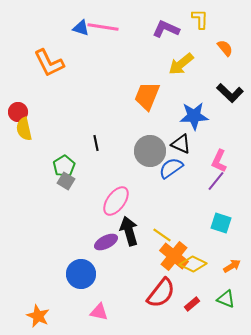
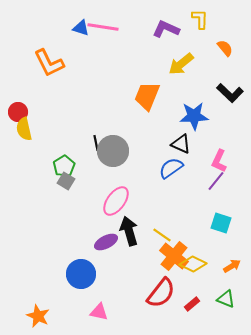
gray circle: moved 37 px left
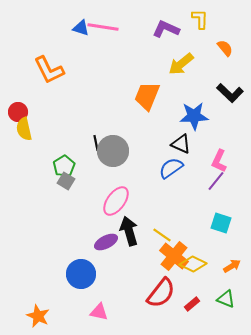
orange L-shape: moved 7 px down
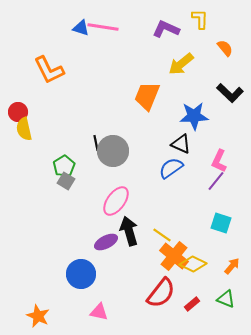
orange arrow: rotated 18 degrees counterclockwise
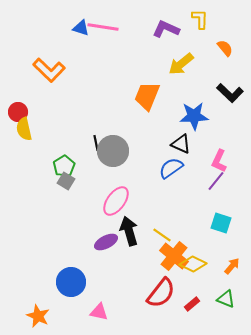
orange L-shape: rotated 20 degrees counterclockwise
blue circle: moved 10 px left, 8 px down
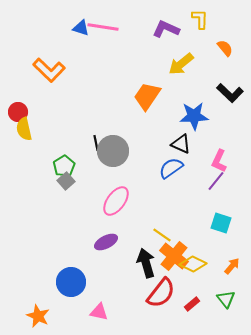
orange trapezoid: rotated 12 degrees clockwise
gray square: rotated 18 degrees clockwise
black arrow: moved 17 px right, 32 px down
green triangle: rotated 30 degrees clockwise
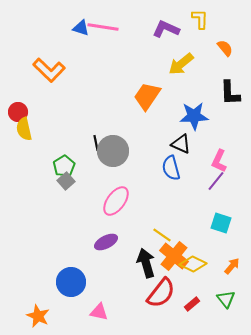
black L-shape: rotated 44 degrees clockwise
blue semicircle: rotated 70 degrees counterclockwise
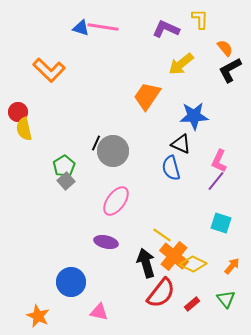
black L-shape: moved 23 px up; rotated 64 degrees clockwise
black line: rotated 35 degrees clockwise
purple ellipse: rotated 40 degrees clockwise
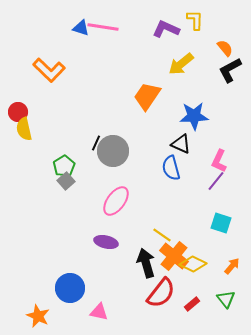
yellow L-shape: moved 5 px left, 1 px down
blue circle: moved 1 px left, 6 px down
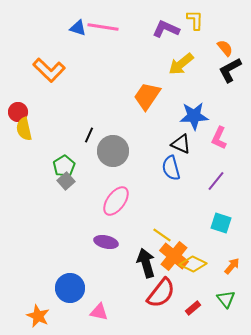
blue triangle: moved 3 px left
black line: moved 7 px left, 8 px up
pink L-shape: moved 23 px up
red rectangle: moved 1 px right, 4 px down
